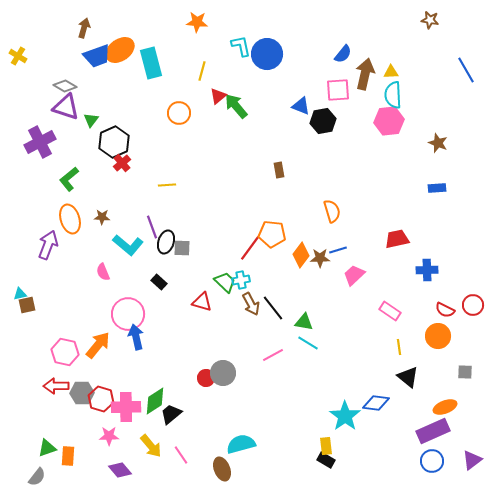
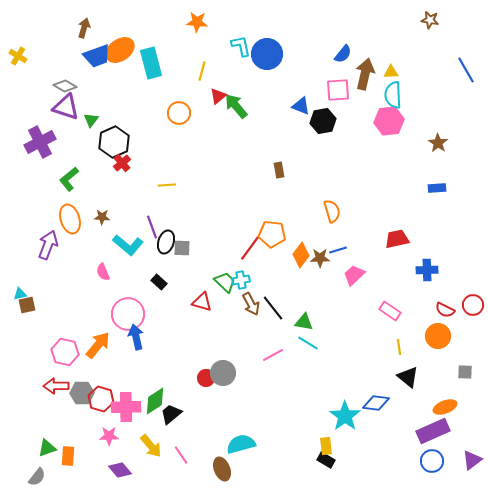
brown star at (438, 143): rotated 12 degrees clockwise
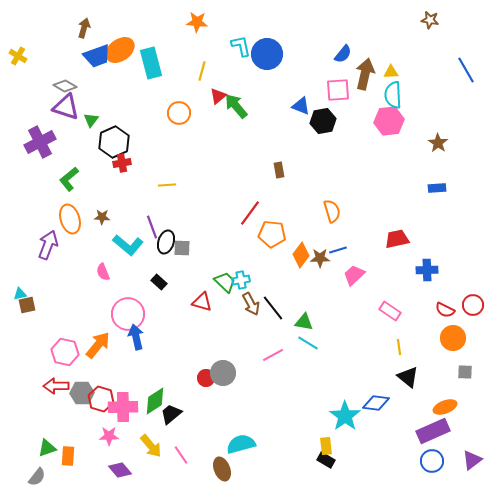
red cross at (122, 163): rotated 30 degrees clockwise
red line at (250, 248): moved 35 px up
orange circle at (438, 336): moved 15 px right, 2 px down
pink cross at (126, 407): moved 3 px left
